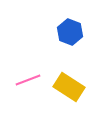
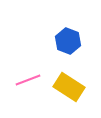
blue hexagon: moved 2 px left, 9 px down
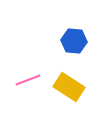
blue hexagon: moved 6 px right; rotated 15 degrees counterclockwise
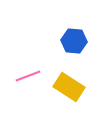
pink line: moved 4 px up
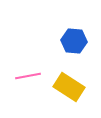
pink line: rotated 10 degrees clockwise
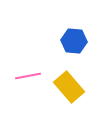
yellow rectangle: rotated 16 degrees clockwise
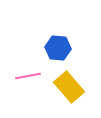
blue hexagon: moved 16 px left, 7 px down
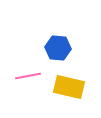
yellow rectangle: rotated 36 degrees counterclockwise
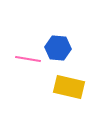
pink line: moved 17 px up; rotated 20 degrees clockwise
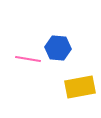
yellow rectangle: moved 11 px right; rotated 24 degrees counterclockwise
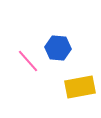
pink line: moved 2 px down; rotated 40 degrees clockwise
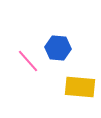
yellow rectangle: rotated 16 degrees clockwise
